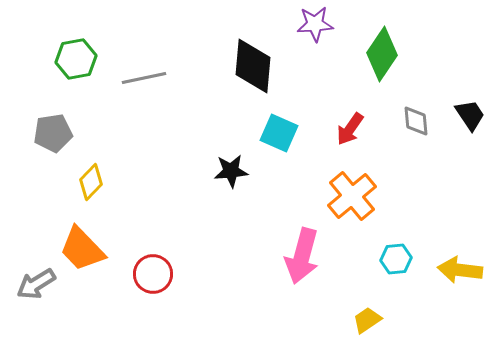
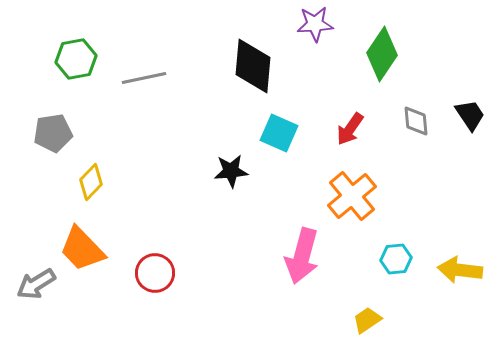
red circle: moved 2 px right, 1 px up
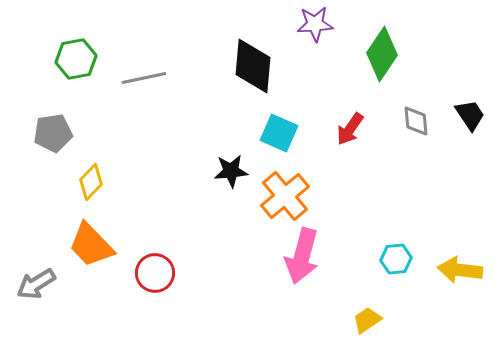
orange cross: moved 67 px left
orange trapezoid: moved 9 px right, 4 px up
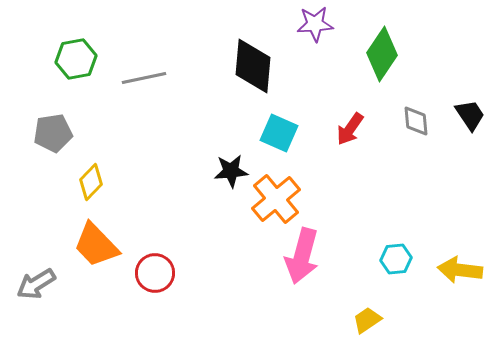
orange cross: moved 9 px left, 3 px down
orange trapezoid: moved 5 px right
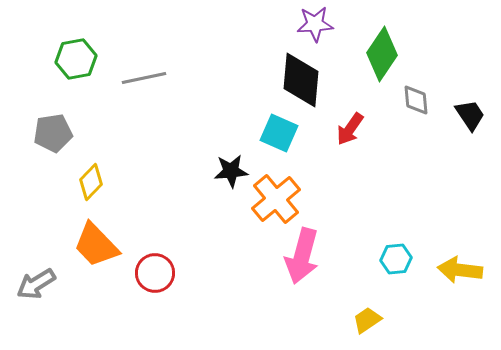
black diamond: moved 48 px right, 14 px down
gray diamond: moved 21 px up
